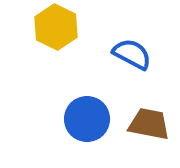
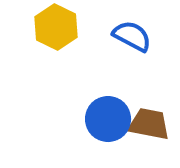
blue semicircle: moved 18 px up
blue circle: moved 21 px right
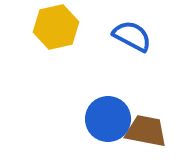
yellow hexagon: rotated 21 degrees clockwise
brown trapezoid: moved 3 px left, 7 px down
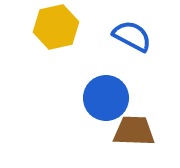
blue circle: moved 2 px left, 21 px up
brown trapezoid: moved 12 px left; rotated 9 degrees counterclockwise
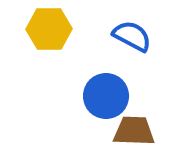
yellow hexagon: moved 7 px left, 2 px down; rotated 12 degrees clockwise
blue circle: moved 2 px up
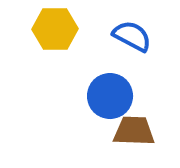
yellow hexagon: moved 6 px right
blue circle: moved 4 px right
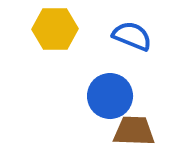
blue semicircle: rotated 6 degrees counterclockwise
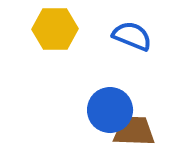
blue circle: moved 14 px down
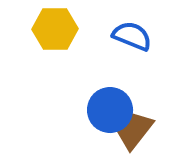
brown trapezoid: moved 1 px up; rotated 54 degrees counterclockwise
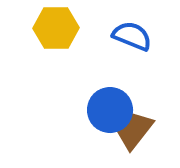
yellow hexagon: moved 1 px right, 1 px up
